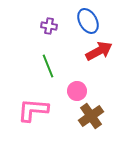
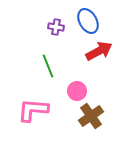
purple cross: moved 7 px right, 1 px down
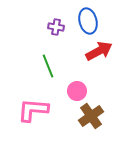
blue ellipse: rotated 15 degrees clockwise
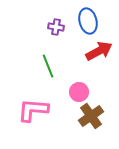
pink circle: moved 2 px right, 1 px down
